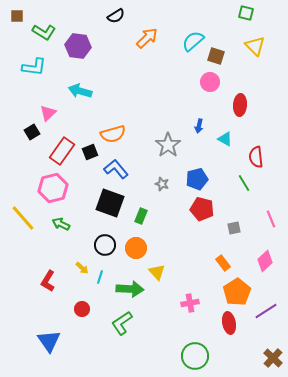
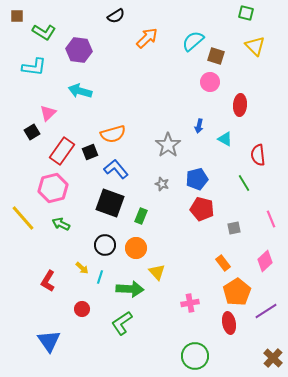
purple hexagon at (78, 46): moved 1 px right, 4 px down
red semicircle at (256, 157): moved 2 px right, 2 px up
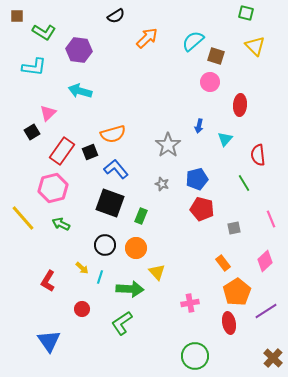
cyan triangle at (225, 139): rotated 42 degrees clockwise
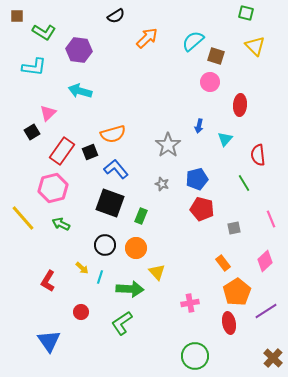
red circle at (82, 309): moved 1 px left, 3 px down
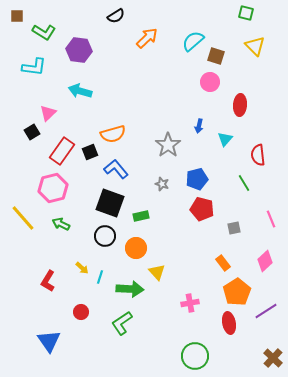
green rectangle at (141, 216): rotated 56 degrees clockwise
black circle at (105, 245): moved 9 px up
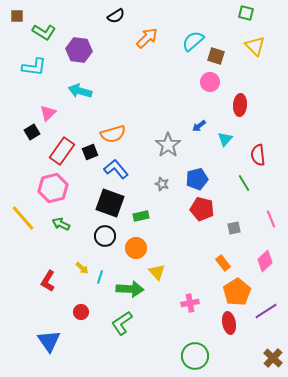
blue arrow at (199, 126): rotated 40 degrees clockwise
